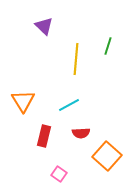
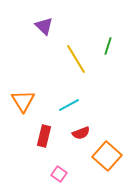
yellow line: rotated 36 degrees counterclockwise
red semicircle: rotated 18 degrees counterclockwise
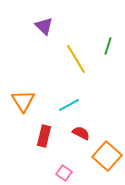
red semicircle: rotated 132 degrees counterclockwise
pink square: moved 5 px right, 1 px up
